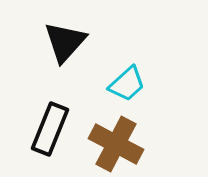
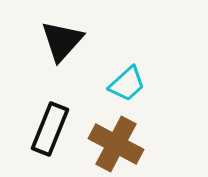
black triangle: moved 3 px left, 1 px up
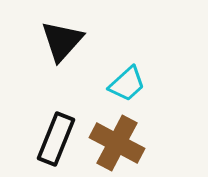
black rectangle: moved 6 px right, 10 px down
brown cross: moved 1 px right, 1 px up
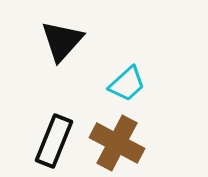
black rectangle: moved 2 px left, 2 px down
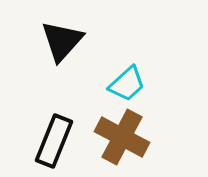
brown cross: moved 5 px right, 6 px up
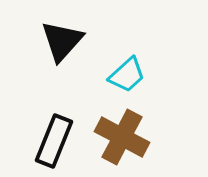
cyan trapezoid: moved 9 px up
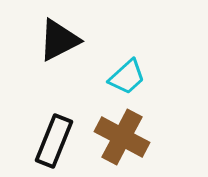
black triangle: moved 3 px left, 1 px up; rotated 21 degrees clockwise
cyan trapezoid: moved 2 px down
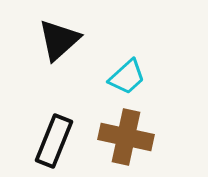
black triangle: rotated 15 degrees counterclockwise
brown cross: moved 4 px right; rotated 16 degrees counterclockwise
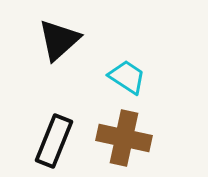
cyan trapezoid: rotated 105 degrees counterclockwise
brown cross: moved 2 px left, 1 px down
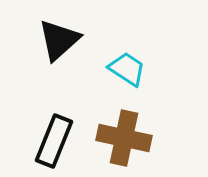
cyan trapezoid: moved 8 px up
